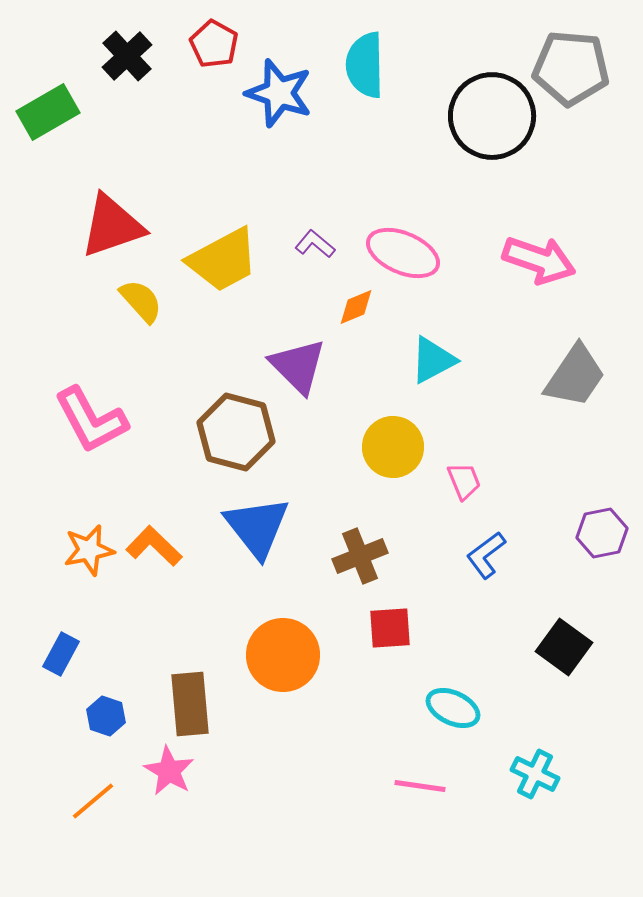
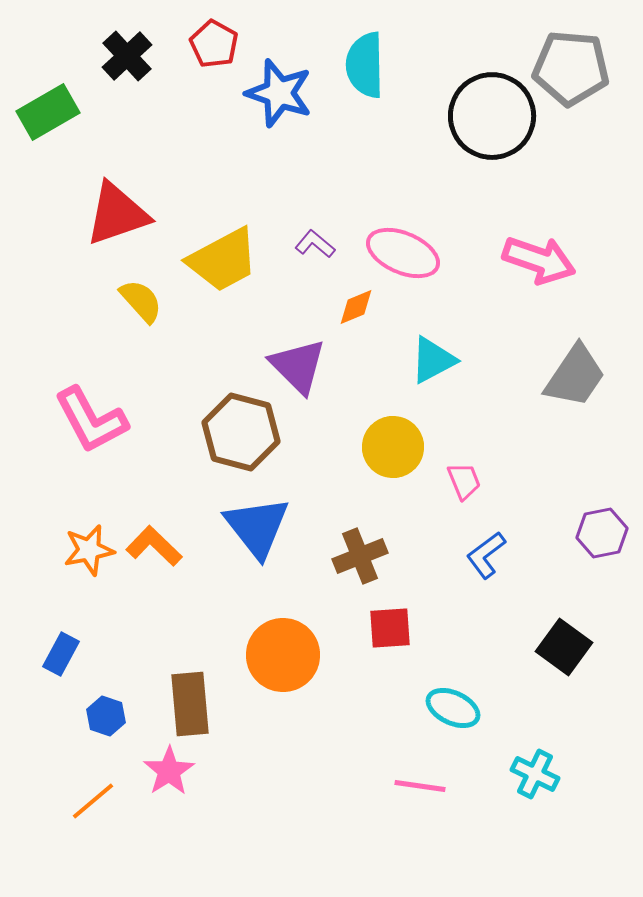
red triangle: moved 5 px right, 12 px up
brown hexagon: moved 5 px right
pink star: rotated 9 degrees clockwise
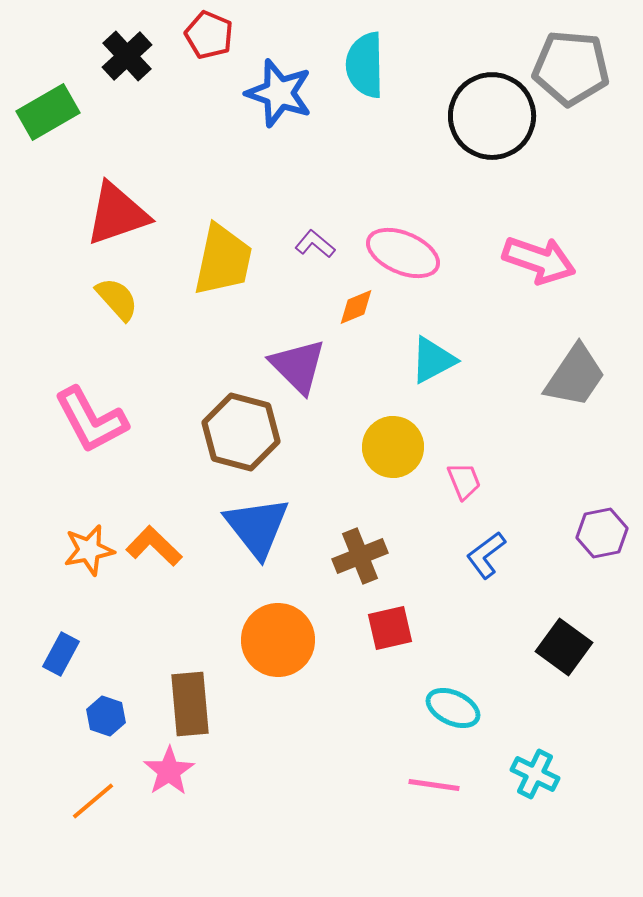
red pentagon: moved 5 px left, 9 px up; rotated 6 degrees counterclockwise
yellow trapezoid: rotated 50 degrees counterclockwise
yellow semicircle: moved 24 px left, 2 px up
red square: rotated 9 degrees counterclockwise
orange circle: moved 5 px left, 15 px up
pink line: moved 14 px right, 1 px up
